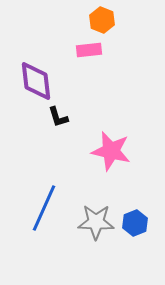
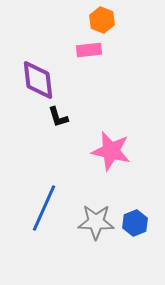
purple diamond: moved 2 px right, 1 px up
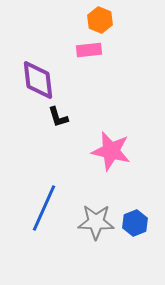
orange hexagon: moved 2 px left
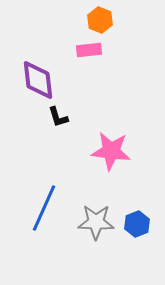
pink star: rotated 6 degrees counterclockwise
blue hexagon: moved 2 px right, 1 px down
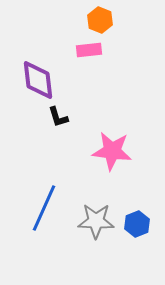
pink star: moved 1 px right
gray star: moved 1 px up
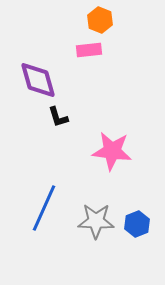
purple diamond: rotated 9 degrees counterclockwise
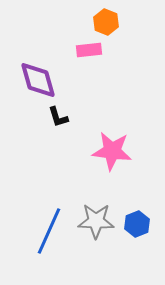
orange hexagon: moved 6 px right, 2 px down
blue line: moved 5 px right, 23 px down
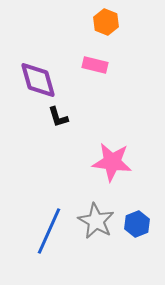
pink rectangle: moved 6 px right, 15 px down; rotated 20 degrees clockwise
pink star: moved 11 px down
gray star: rotated 27 degrees clockwise
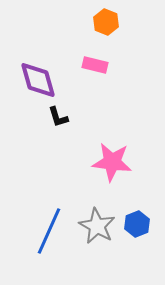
gray star: moved 1 px right, 5 px down
